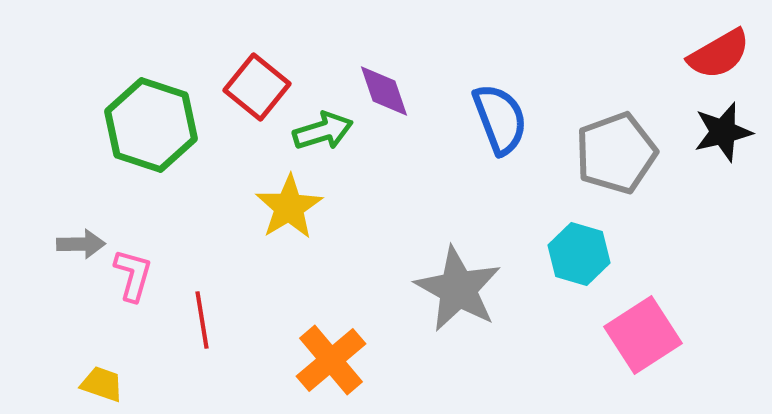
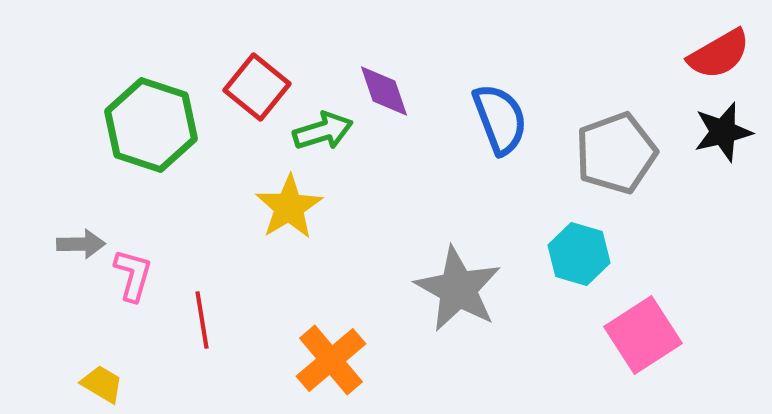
yellow trapezoid: rotated 12 degrees clockwise
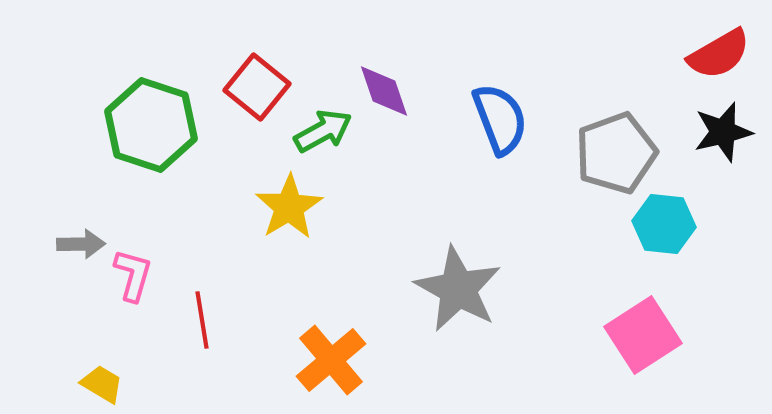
green arrow: rotated 12 degrees counterclockwise
cyan hexagon: moved 85 px right, 30 px up; rotated 10 degrees counterclockwise
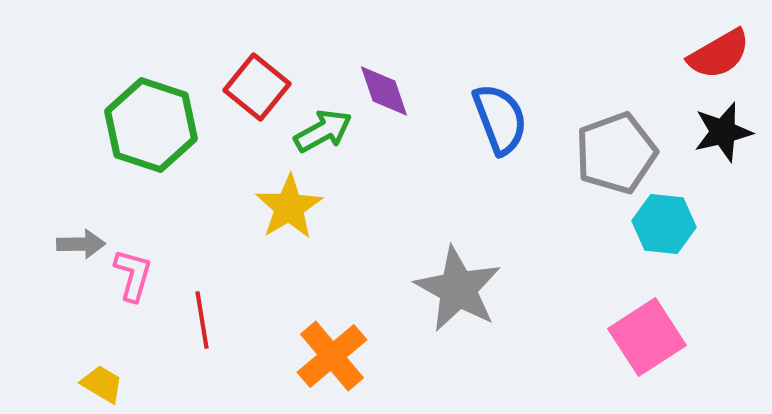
pink square: moved 4 px right, 2 px down
orange cross: moved 1 px right, 4 px up
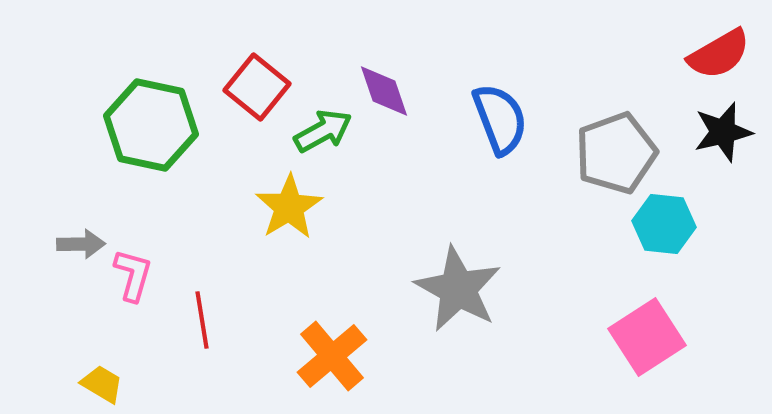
green hexagon: rotated 6 degrees counterclockwise
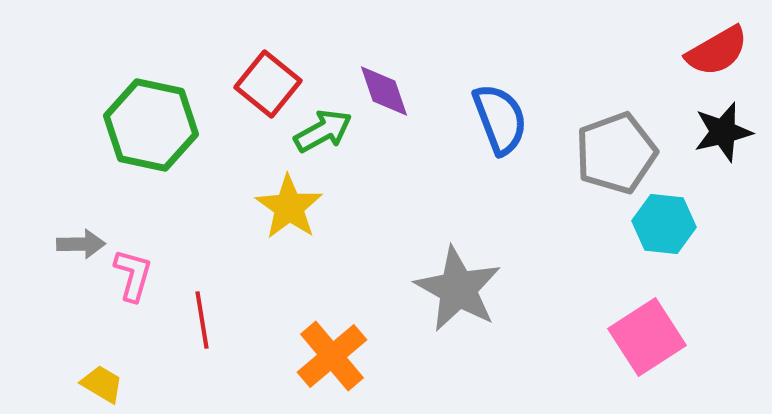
red semicircle: moved 2 px left, 3 px up
red square: moved 11 px right, 3 px up
yellow star: rotated 6 degrees counterclockwise
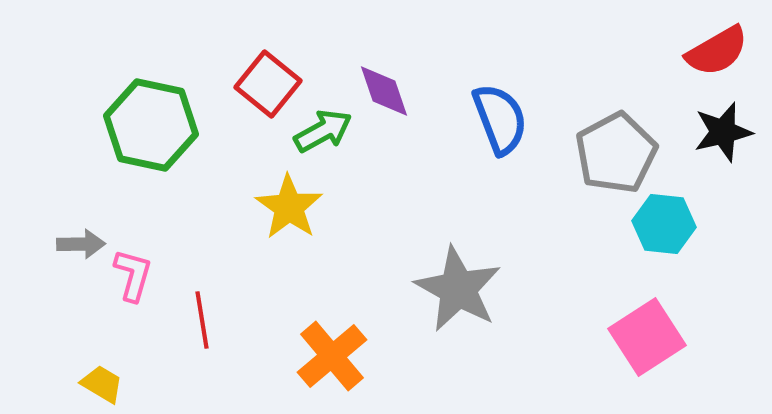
gray pentagon: rotated 8 degrees counterclockwise
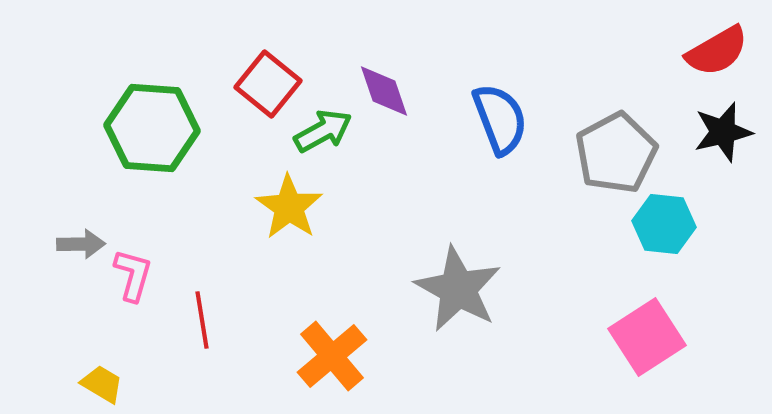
green hexagon: moved 1 px right, 3 px down; rotated 8 degrees counterclockwise
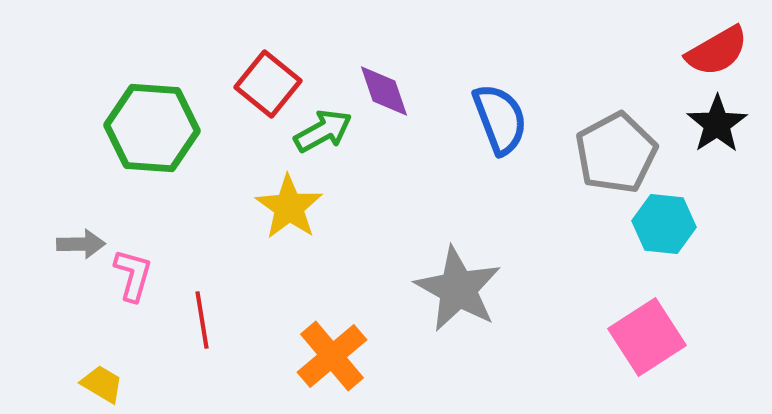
black star: moved 6 px left, 8 px up; rotated 20 degrees counterclockwise
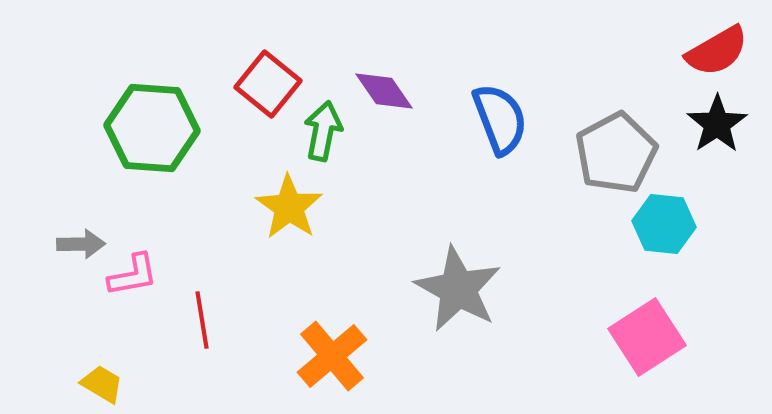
purple diamond: rotated 16 degrees counterclockwise
green arrow: rotated 50 degrees counterclockwise
pink L-shape: rotated 64 degrees clockwise
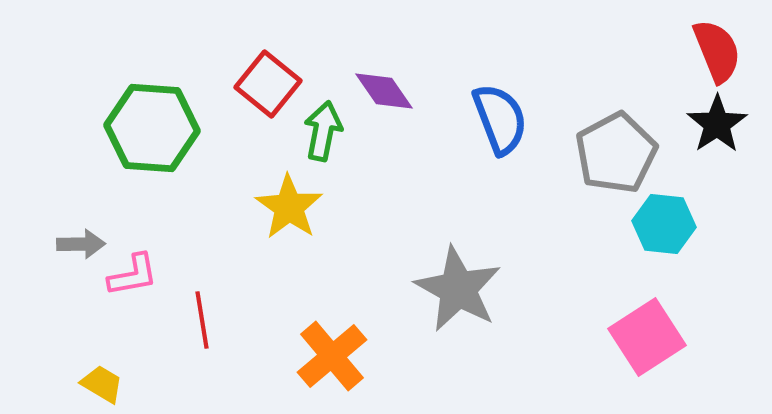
red semicircle: rotated 82 degrees counterclockwise
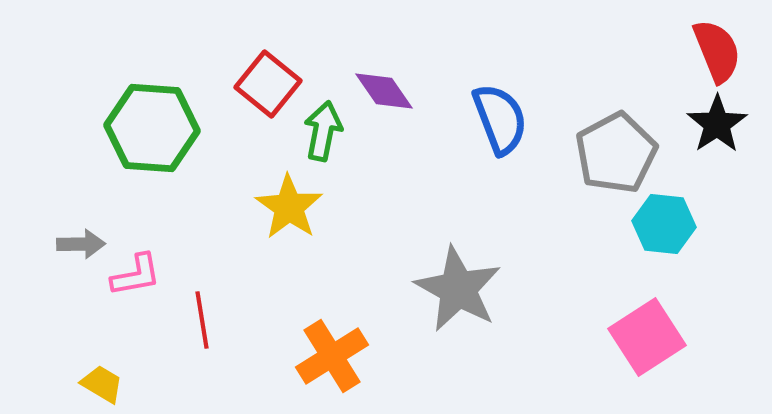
pink L-shape: moved 3 px right
orange cross: rotated 8 degrees clockwise
